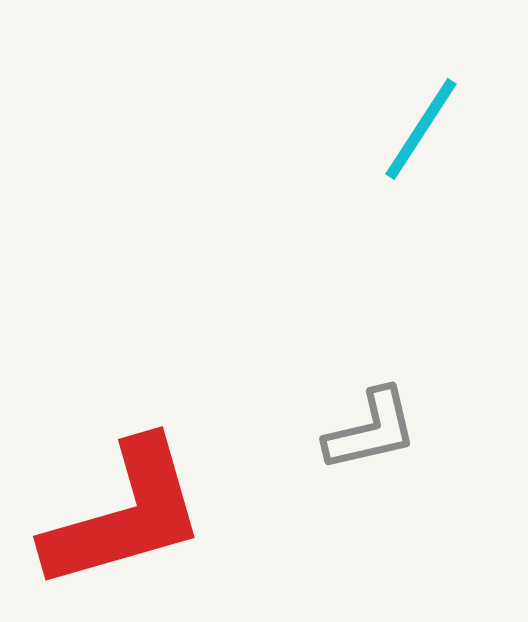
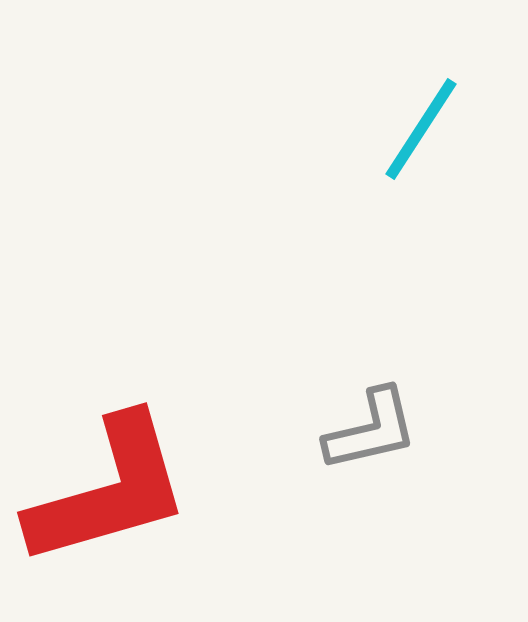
red L-shape: moved 16 px left, 24 px up
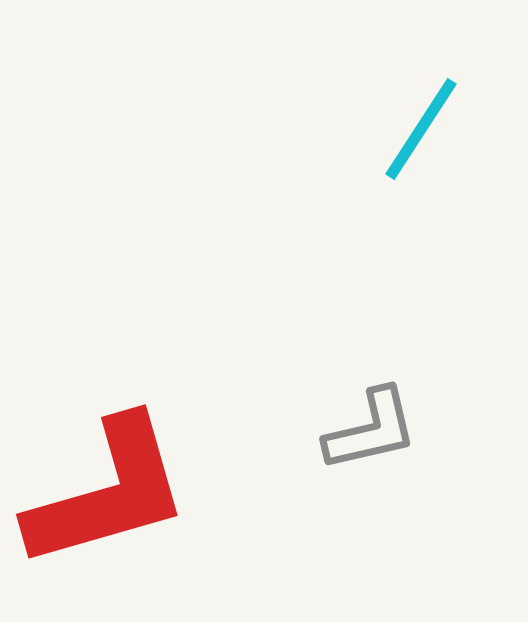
red L-shape: moved 1 px left, 2 px down
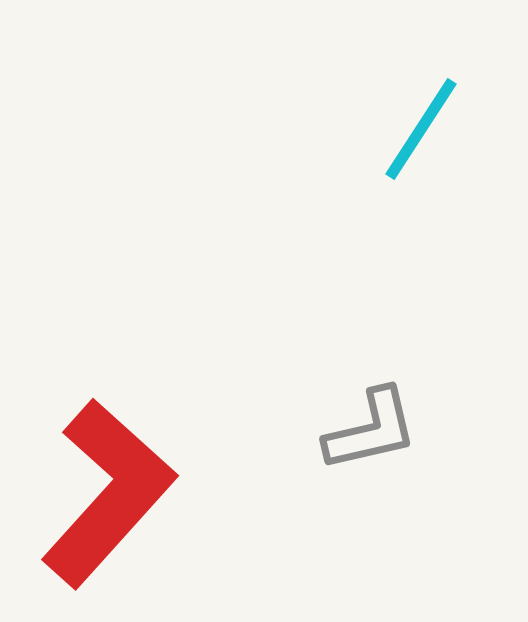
red L-shape: rotated 32 degrees counterclockwise
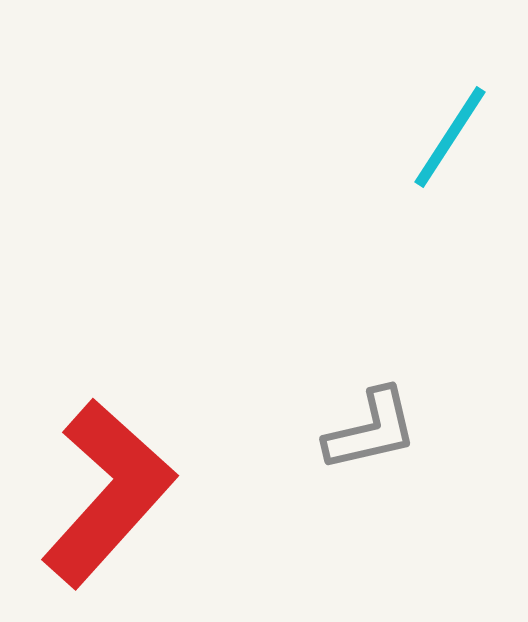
cyan line: moved 29 px right, 8 px down
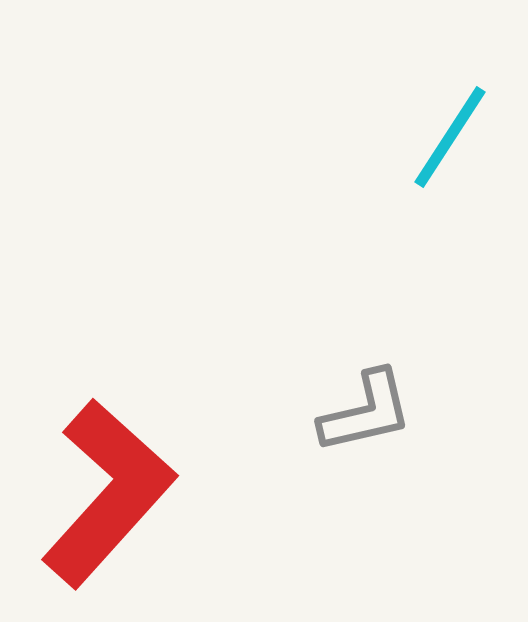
gray L-shape: moved 5 px left, 18 px up
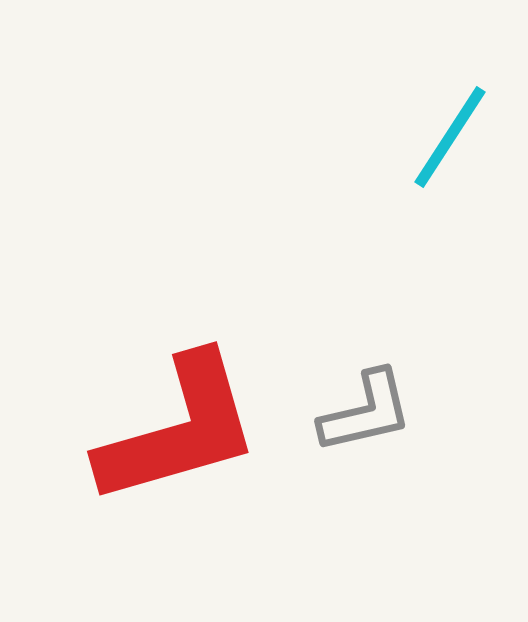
red L-shape: moved 71 px right, 63 px up; rotated 32 degrees clockwise
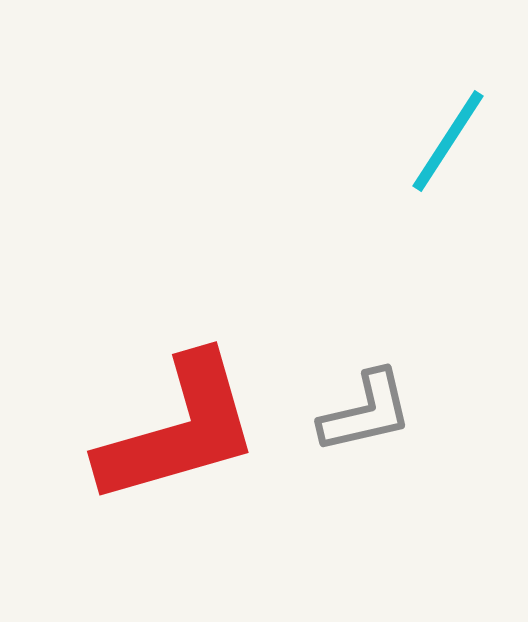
cyan line: moved 2 px left, 4 px down
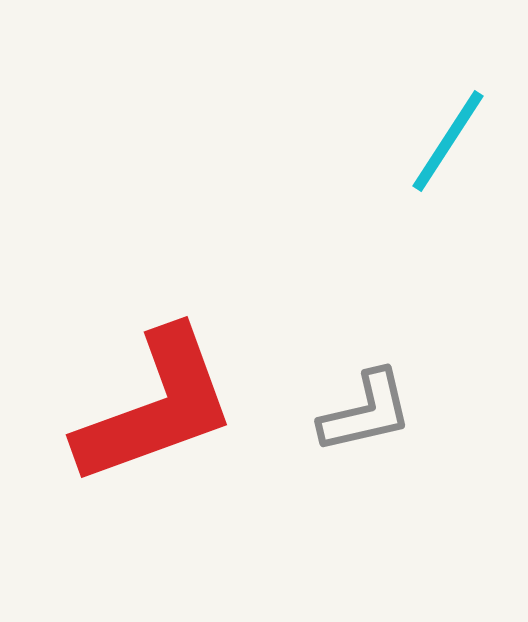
red L-shape: moved 23 px left, 23 px up; rotated 4 degrees counterclockwise
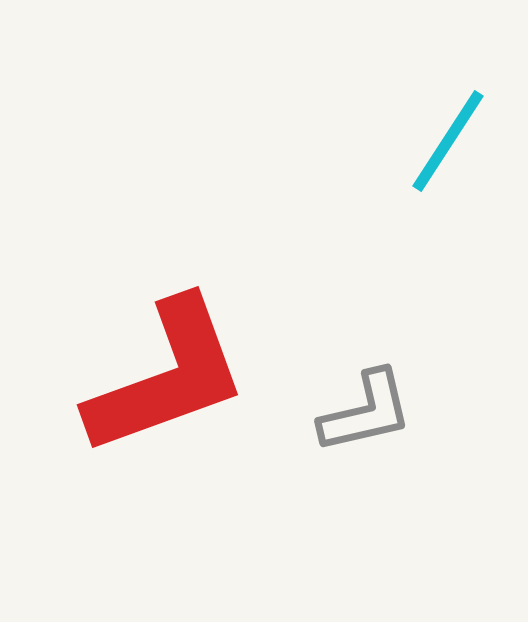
red L-shape: moved 11 px right, 30 px up
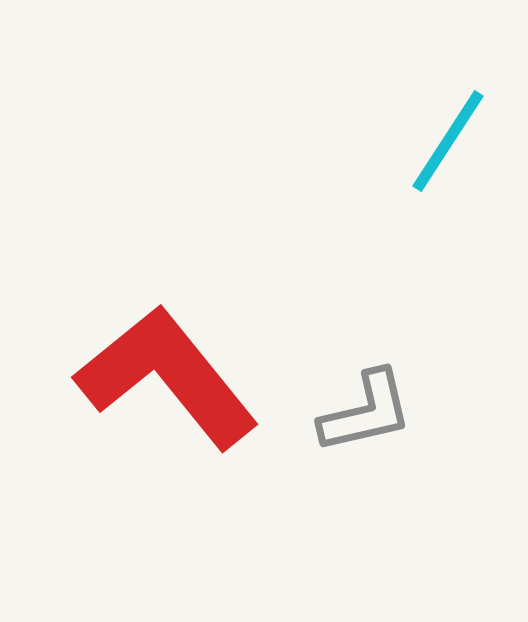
red L-shape: rotated 109 degrees counterclockwise
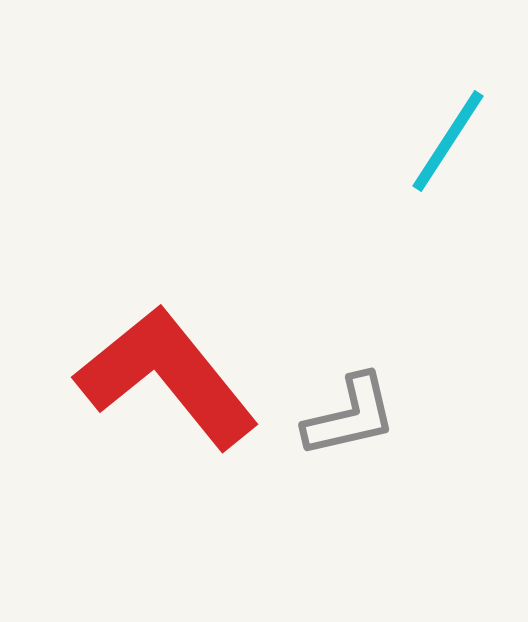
gray L-shape: moved 16 px left, 4 px down
